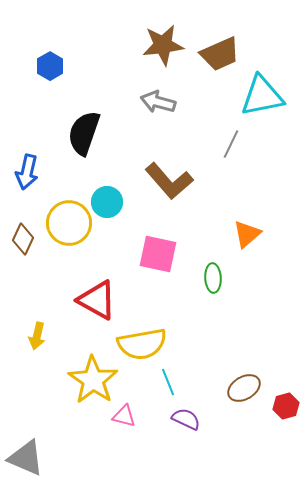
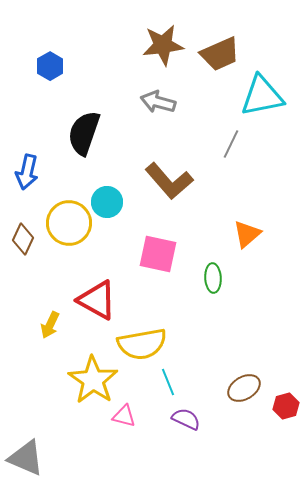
yellow arrow: moved 13 px right, 11 px up; rotated 12 degrees clockwise
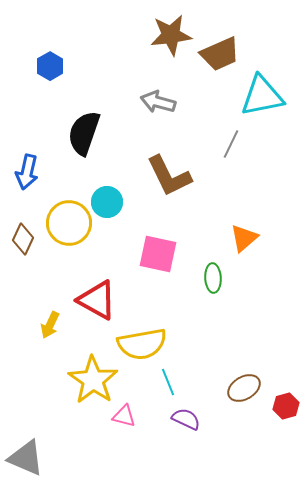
brown star: moved 8 px right, 10 px up
brown L-shape: moved 5 px up; rotated 15 degrees clockwise
orange triangle: moved 3 px left, 4 px down
